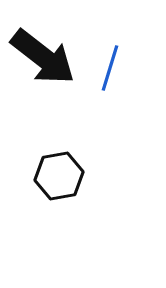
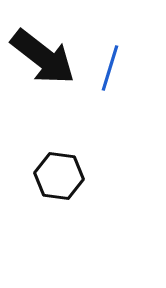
black hexagon: rotated 18 degrees clockwise
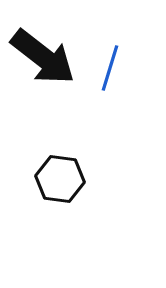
black hexagon: moved 1 px right, 3 px down
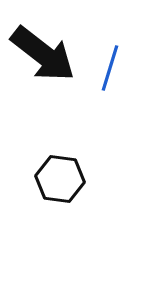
black arrow: moved 3 px up
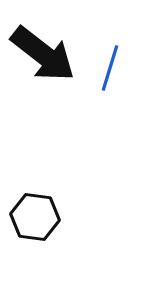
black hexagon: moved 25 px left, 38 px down
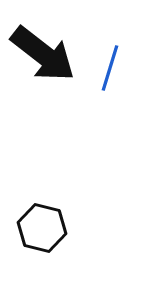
black hexagon: moved 7 px right, 11 px down; rotated 6 degrees clockwise
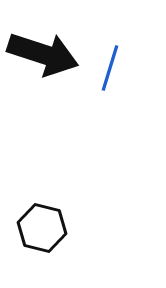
black arrow: rotated 20 degrees counterclockwise
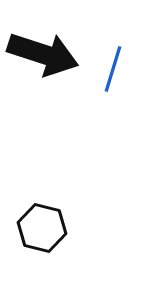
blue line: moved 3 px right, 1 px down
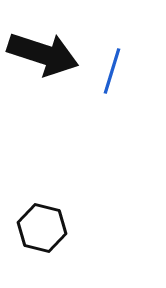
blue line: moved 1 px left, 2 px down
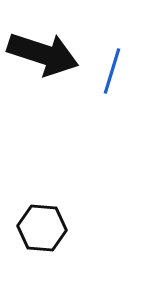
black hexagon: rotated 9 degrees counterclockwise
